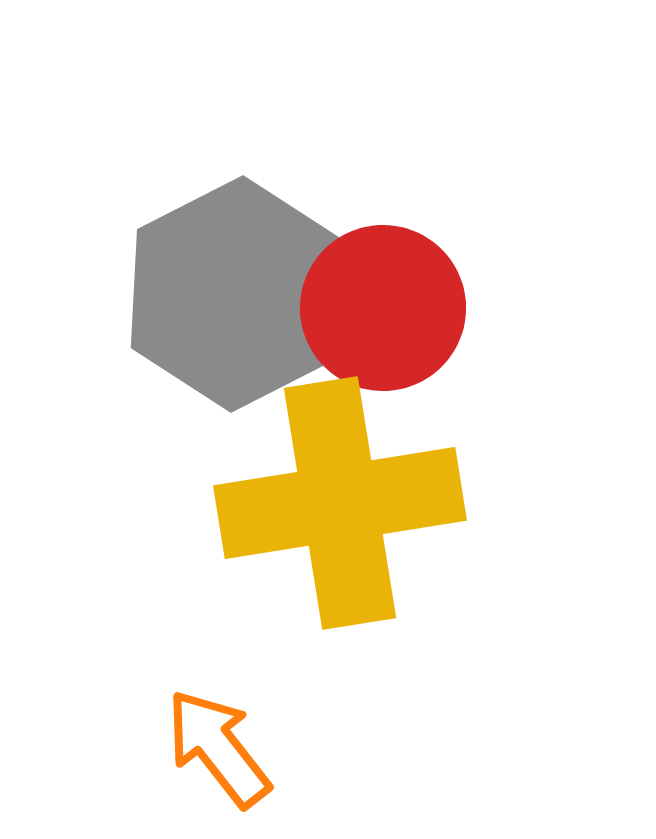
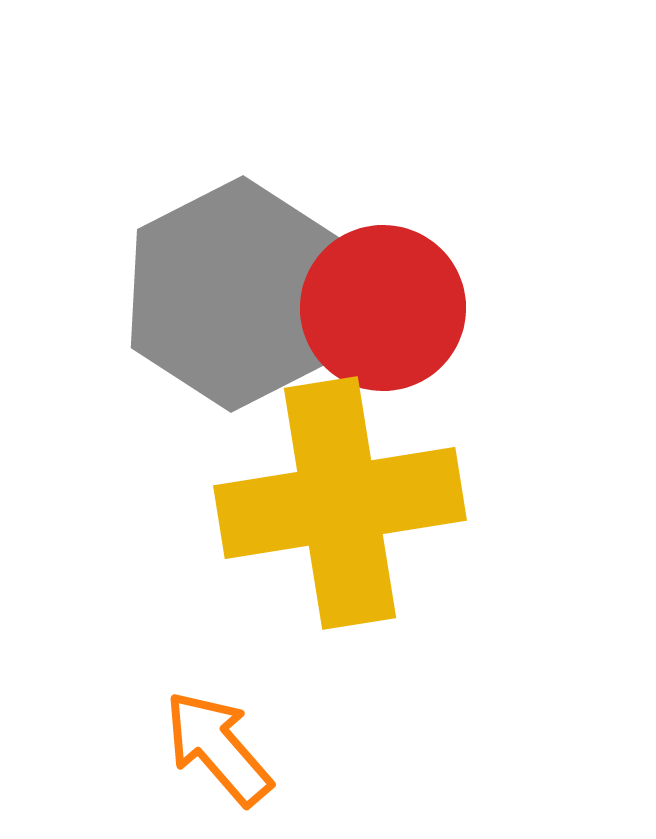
orange arrow: rotated 3 degrees counterclockwise
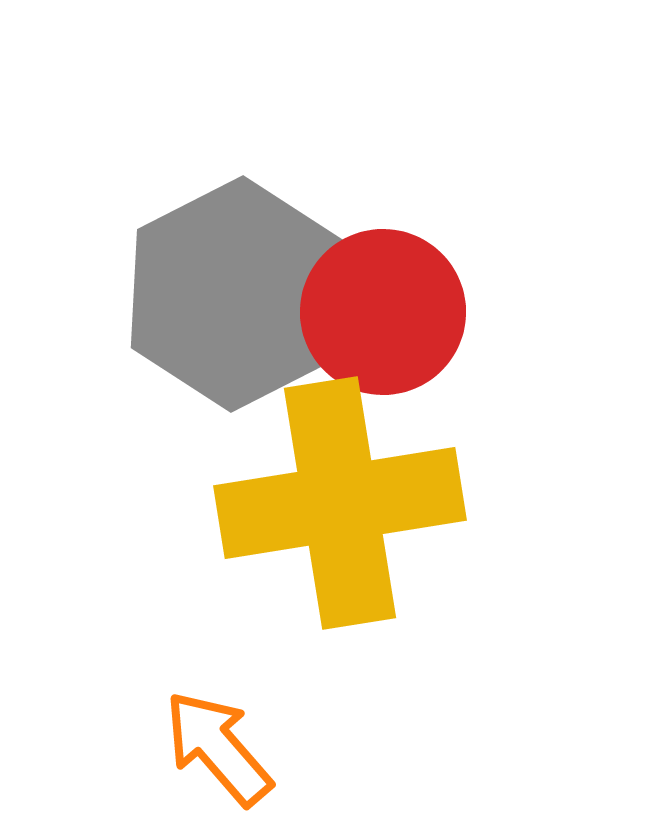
red circle: moved 4 px down
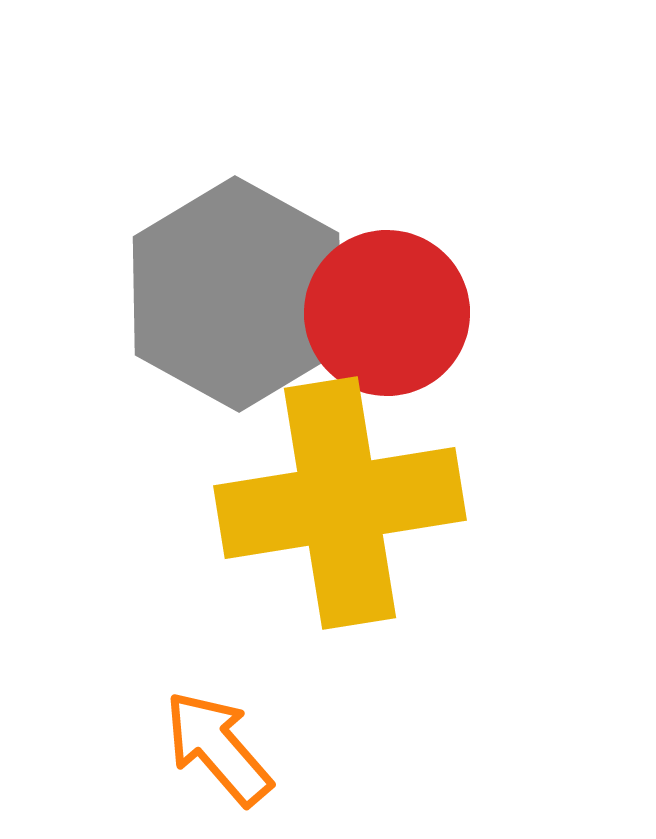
gray hexagon: rotated 4 degrees counterclockwise
red circle: moved 4 px right, 1 px down
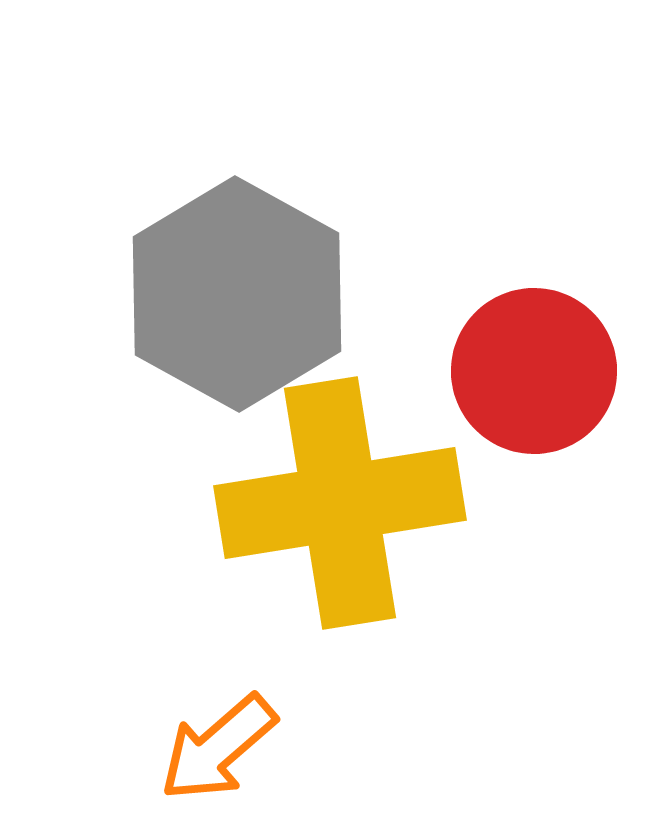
red circle: moved 147 px right, 58 px down
orange arrow: rotated 90 degrees counterclockwise
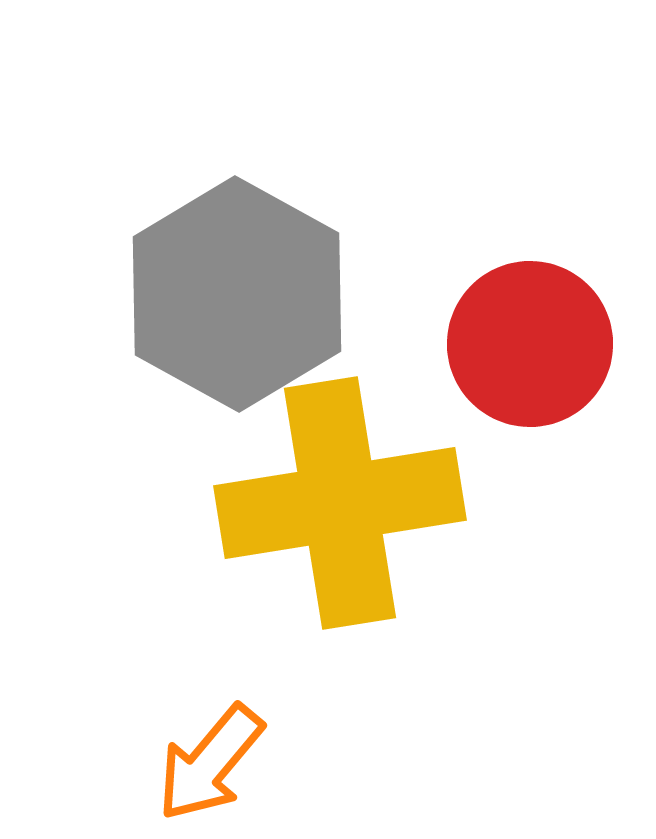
red circle: moved 4 px left, 27 px up
orange arrow: moved 8 px left, 15 px down; rotated 9 degrees counterclockwise
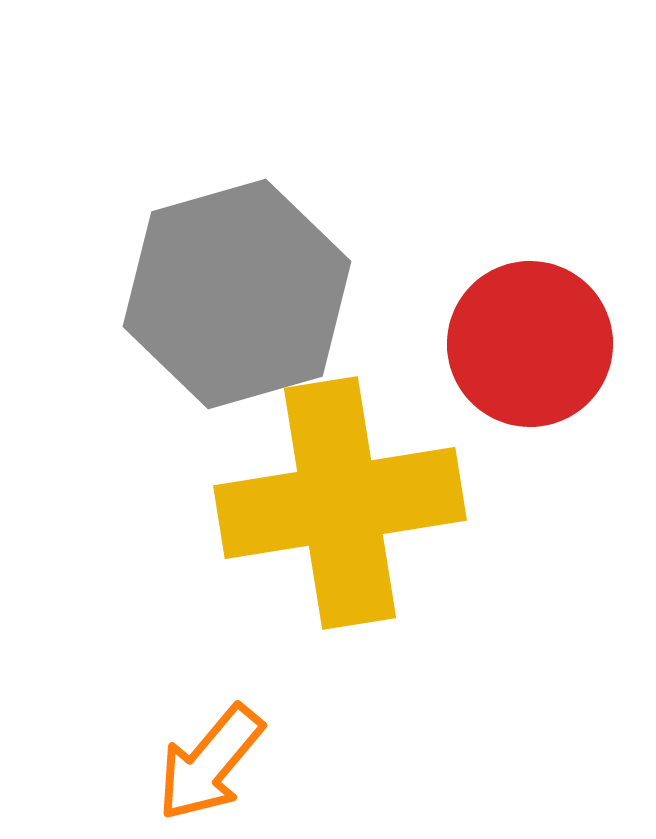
gray hexagon: rotated 15 degrees clockwise
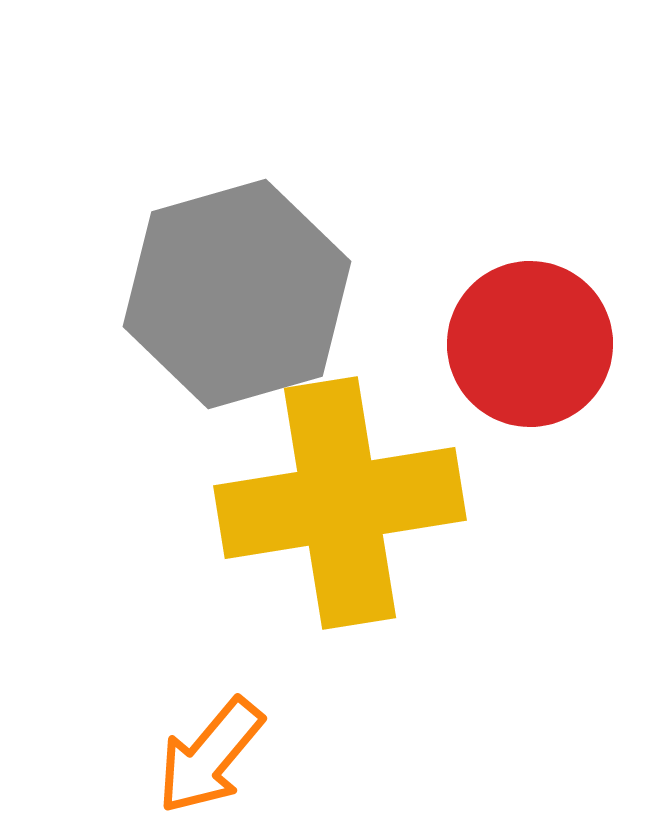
orange arrow: moved 7 px up
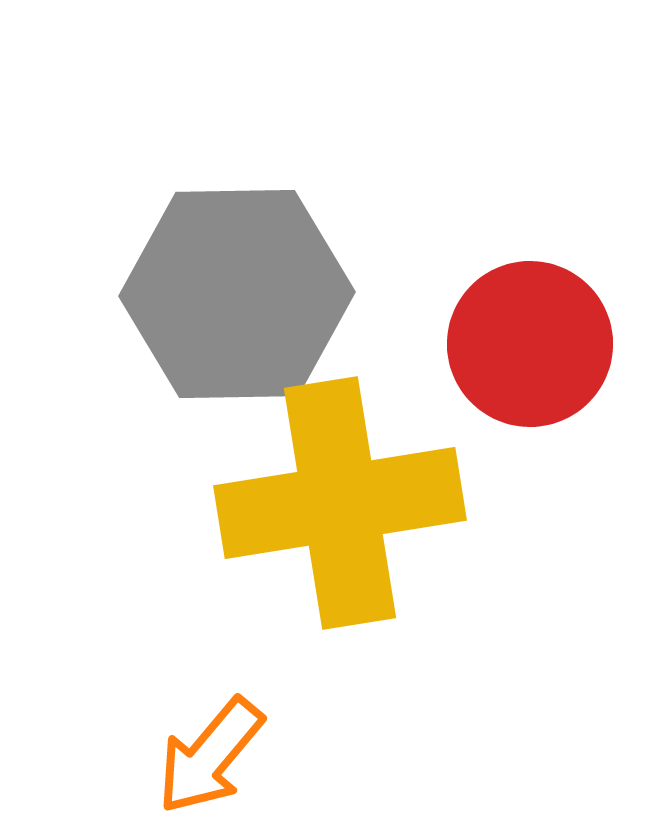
gray hexagon: rotated 15 degrees clockwise
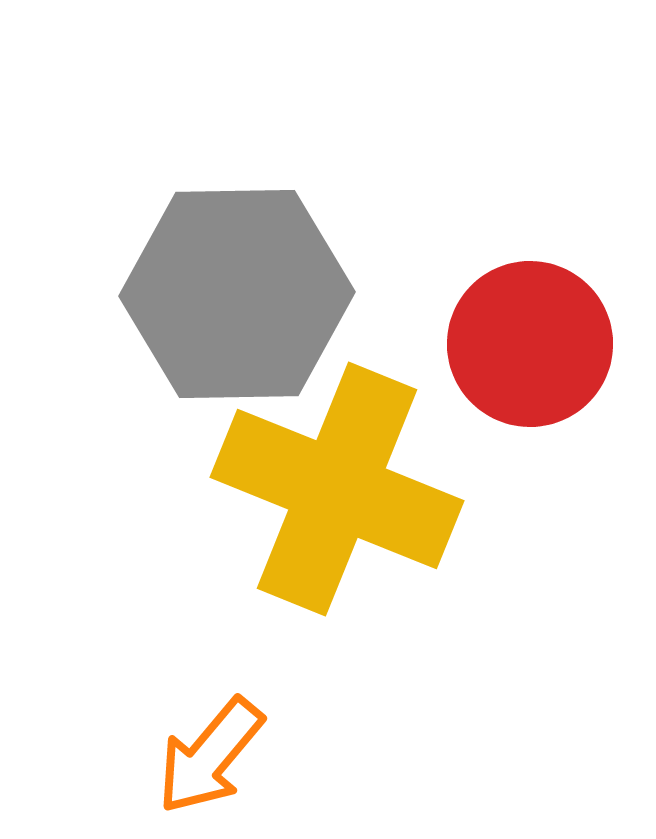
yellow cross: moved 3 px left, 14 px up; rotated 31 degrees clockwise
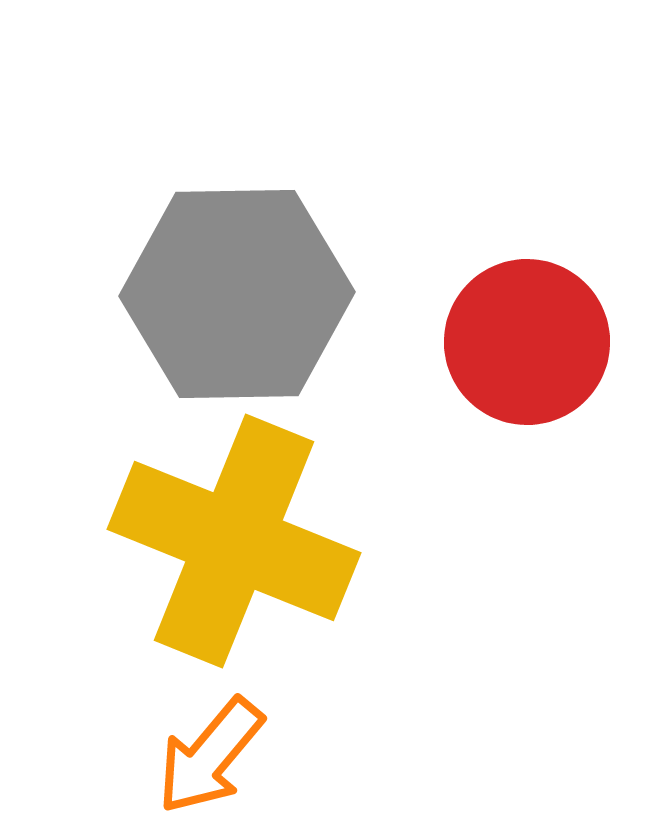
red circle: moved 3 px left, 2 px up
yellow cross: moved 103 px left, 52 px down
